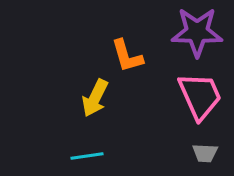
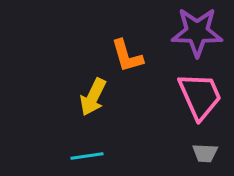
yellow arrow: moved 2 px left, 1 px up
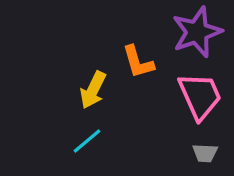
purple star: rotated 21 degrees counterclockwise
orange L-shape: moved 11 px right, 6 px down
yellow arrow: moved 7 px up
cyan line: moved 15 px up; rotated 32 degrees counterclockwise
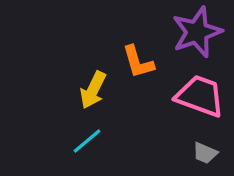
pink trapezoid: rotated 46 degrees counterclockwise
gray trapezoid: rotated 20 degrees clockwise
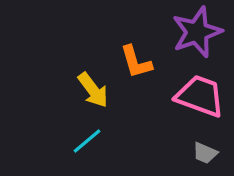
orange L-shape: moved 2 px left
yellow arrow: rotated 63 degrees counterclockwise
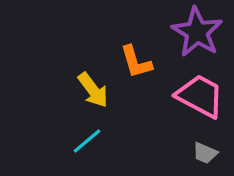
purple star: rotated 21 degrees counterclockwise
pink trapezoid: rotated 8 degrees clockwise
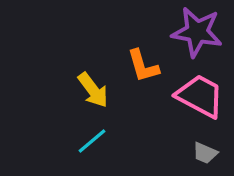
purple star: rotated 21 degrees counterclockwise
orange L-shape: moved 7 px right, 4 px down
cyan line: moved 5 px right
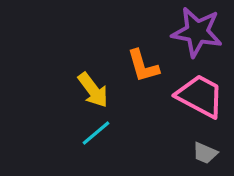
cyan line: moved 4 px right, 8 px up
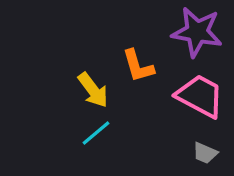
orange L-shape: moved 5 px left
